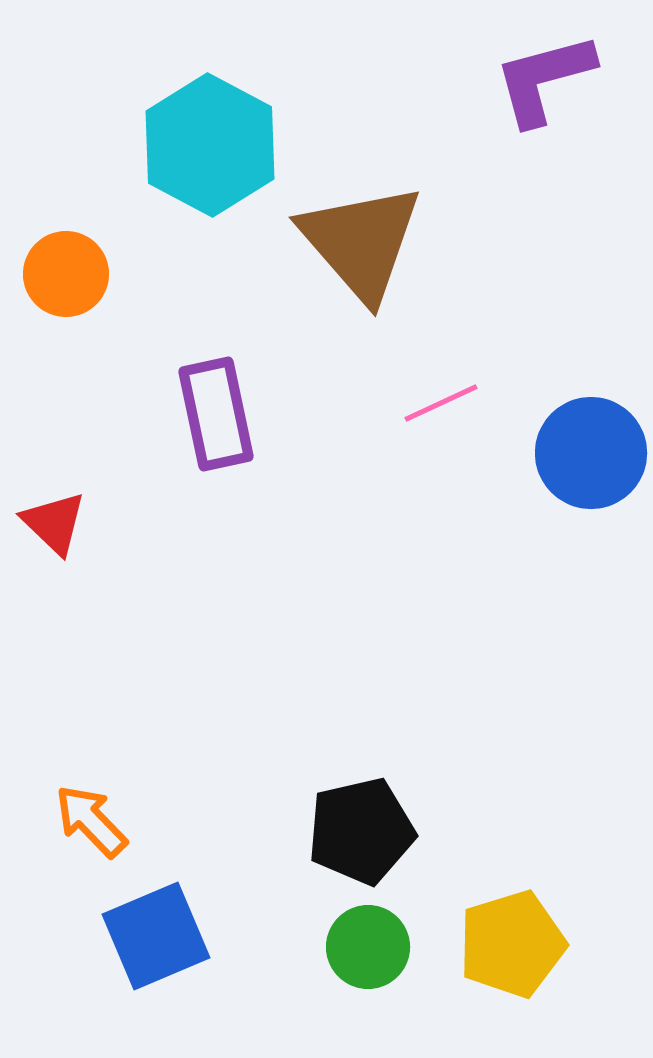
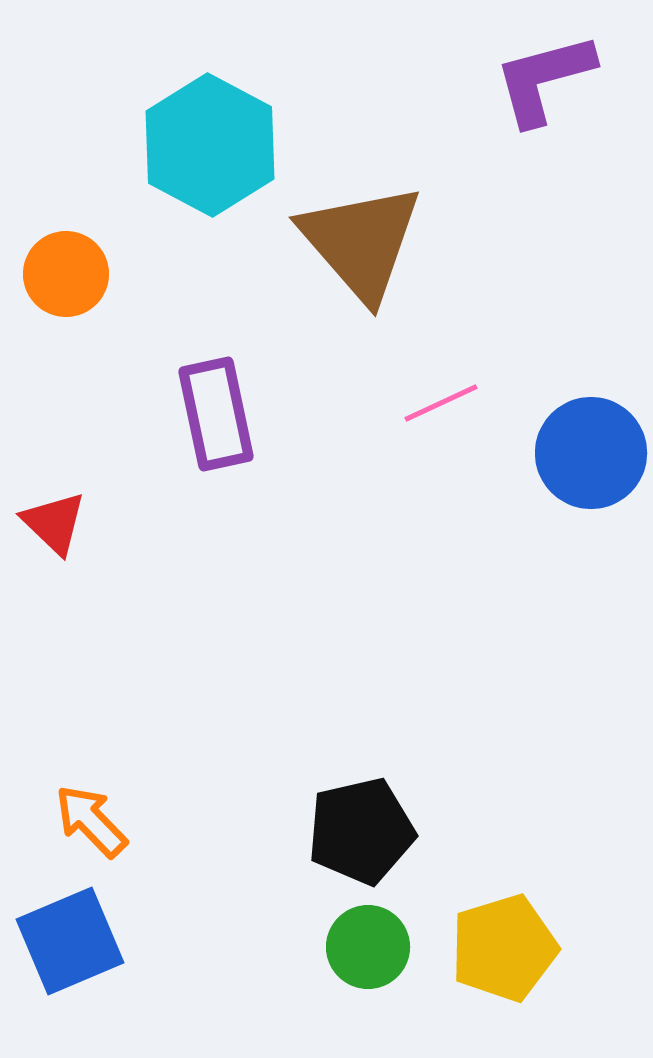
blue square: moved 86 px left, 5 px down
yellow pentagon: moved 8 px left, 4 px down
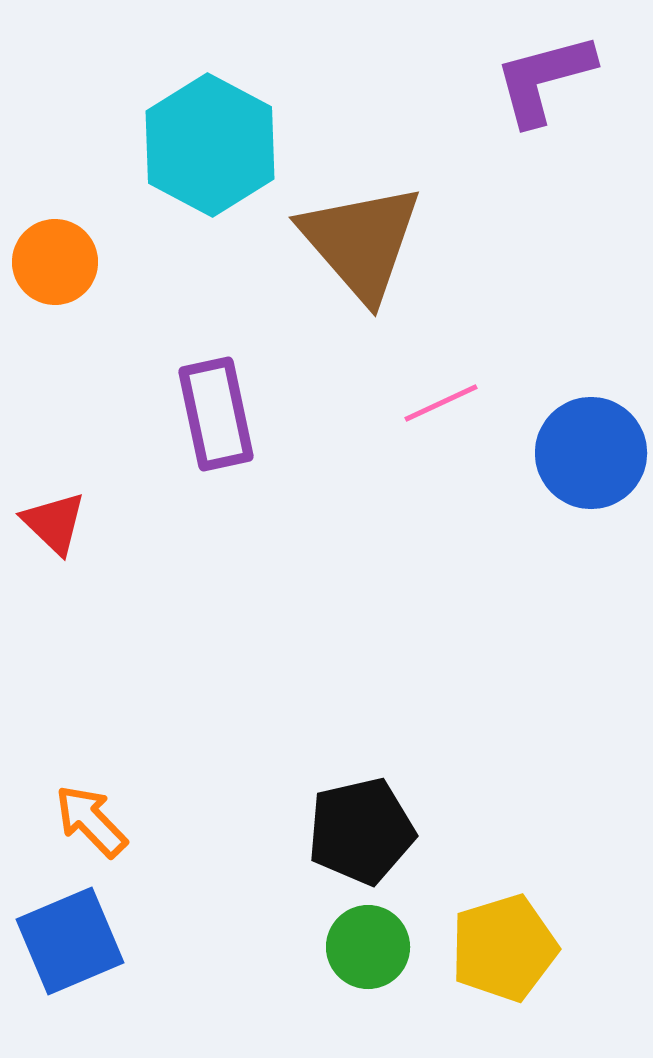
orange circle: moved 11 px left, 12 px up
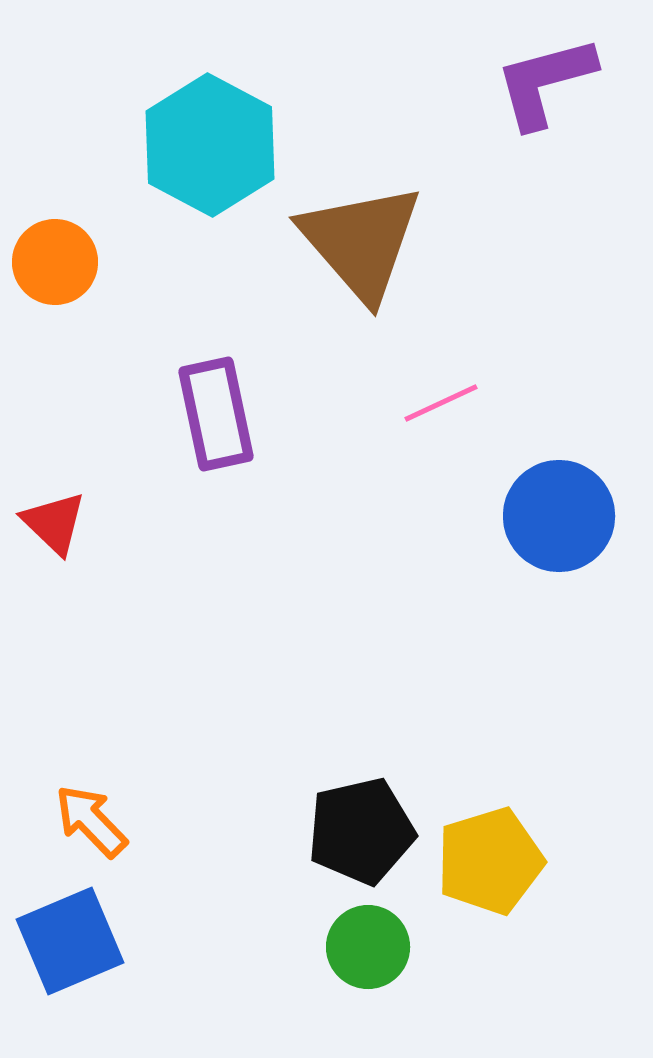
purple L-shape: moved 1 px right, 3 px down
blue circle: moved 32 px left, 63 px down
yellow pentagon: moved 14 px left, 87 px up
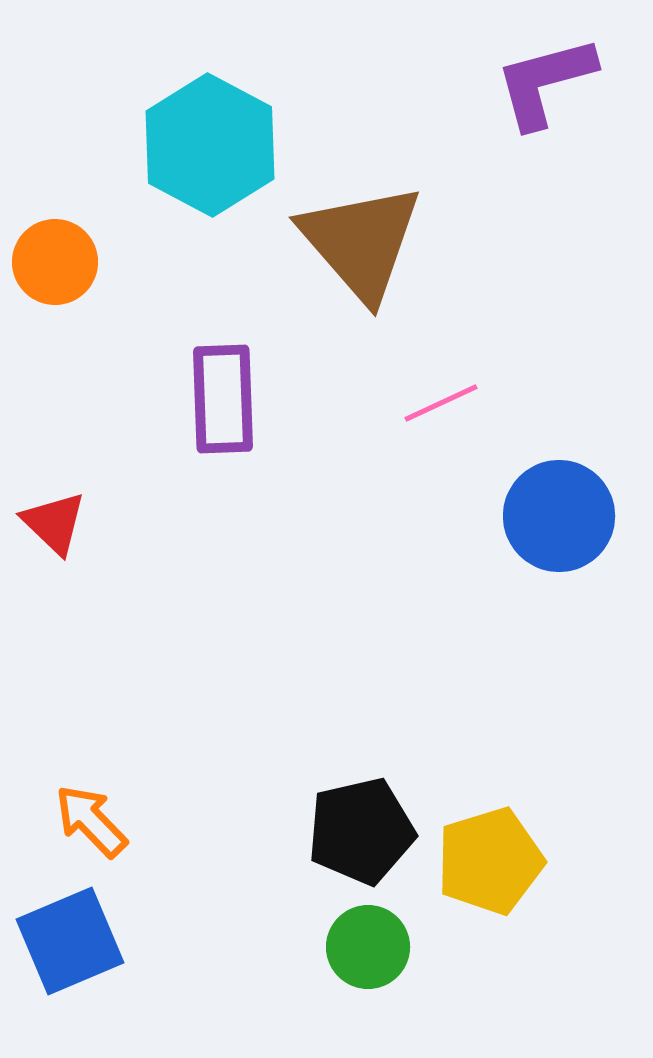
purple rectangle: moved 7 px right, 15 px up; rotated 10 degrees clockwise
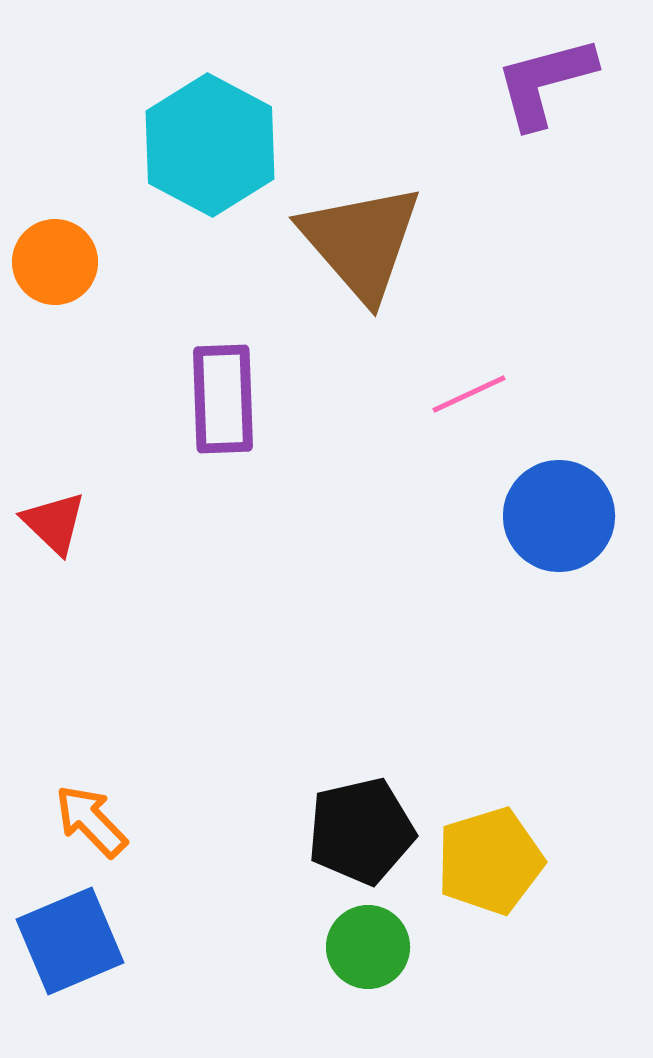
pink line: moved 28 px right, 9 px up
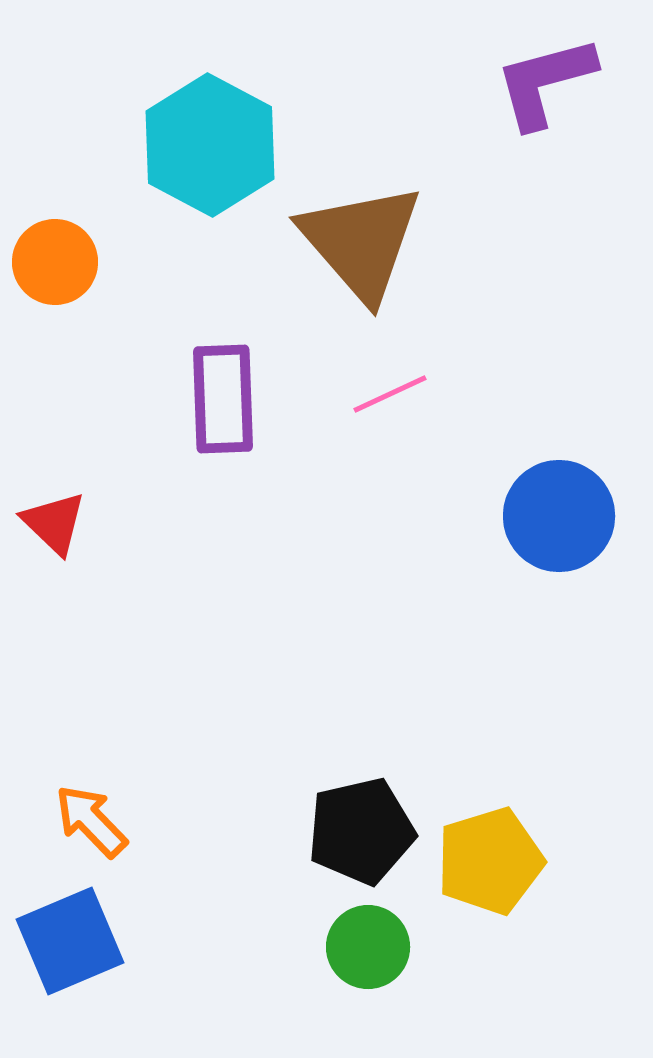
pink line: moved 79 px left
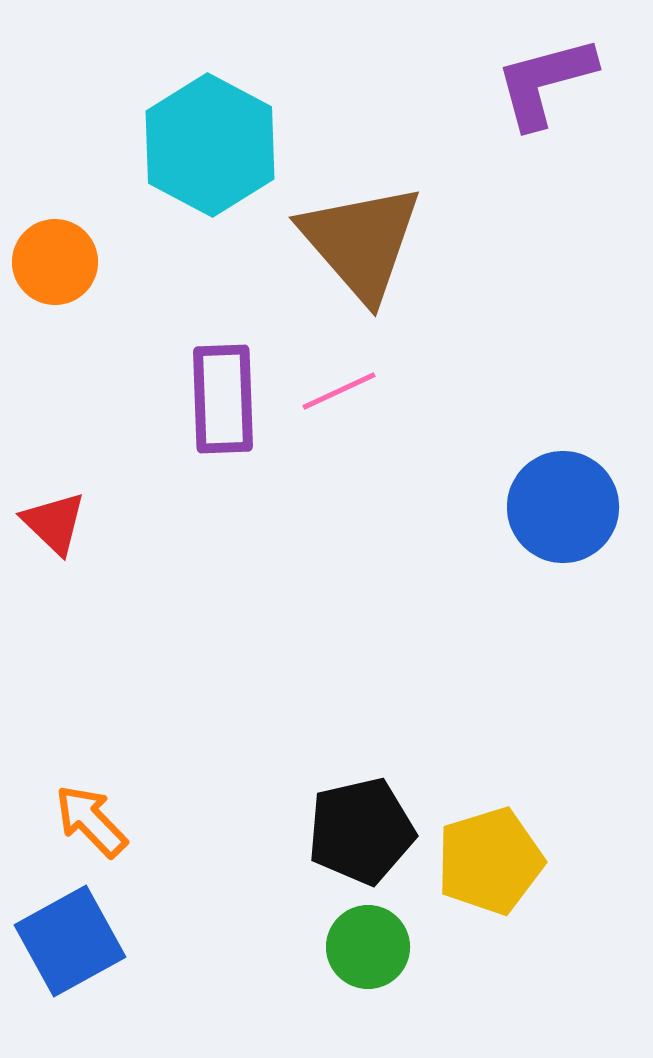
pink line: moved 51 px left, 3 px up
blue circle: moved 4 px right, 9 px up
blue square: rotated 6 degrees counterclockwise
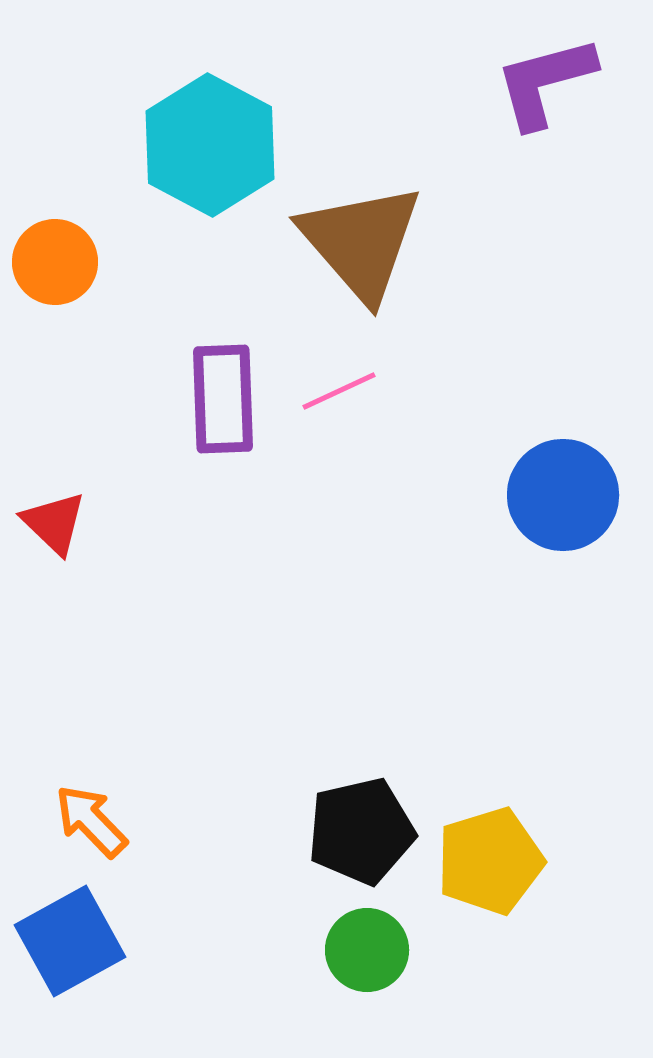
blue circle: moved 12 px up
green circle: moved 1 px left, 3 px down
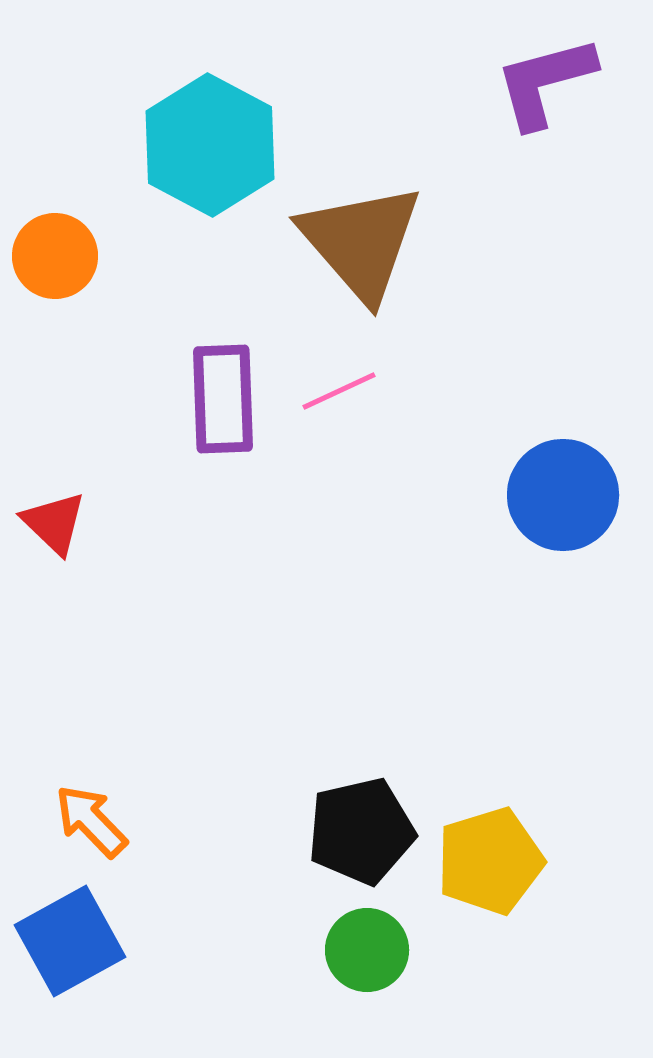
orange circle: moved 6 px up
